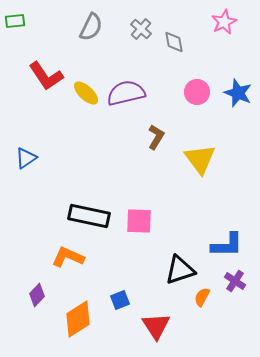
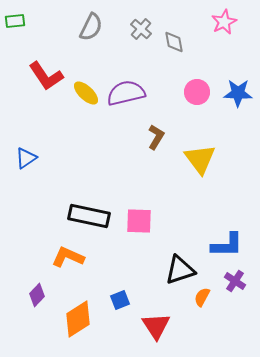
blue star: rotated 20 degrees counterclockwise
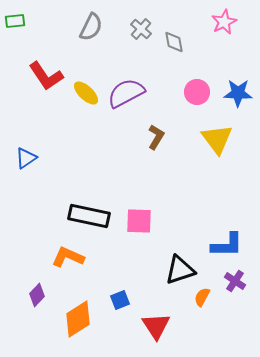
purple semicircle: rotated 15 degrees counterclockwise
yellow triangle: moved 17 px right, 20 px up
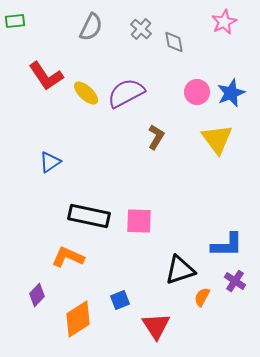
blue star: moved 7 px left; rotated 24 degrees counterclockwise
blue triangle: moved 24 px right, 4 px down
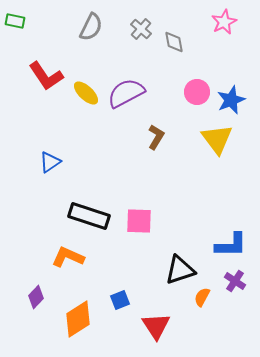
green rectangle: rotated 18 degrees clockwise
blue star: moved 7 px down
black rectangle: rotated 6 degrees clockwise
blue L-shape: moved 4 px right
purple diamond: moved 1 px left, 2 px down
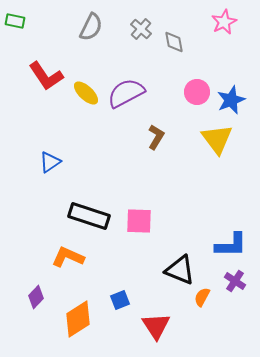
black triangle: rotated 40 degrees clockwise
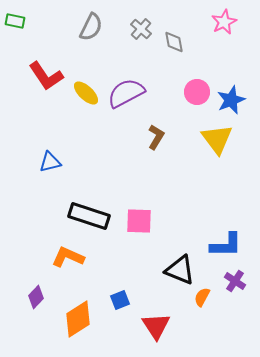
blue triangle: rotated 20 degrees clockwise
blue L-shape: moved 5 px left
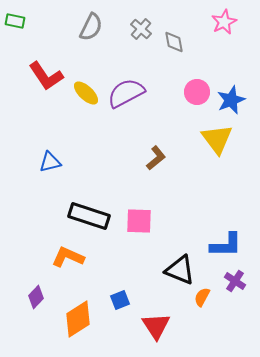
brown L-shape: moved 21 px down; rotated 20 degrees clockwise
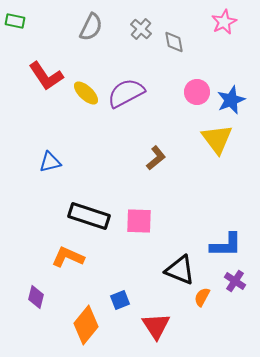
purple diamond: rotated 30 degrees counterclockwise
orange diamond: moved 8 px right, 6 px down; rotated 18 degrees counterclockwise
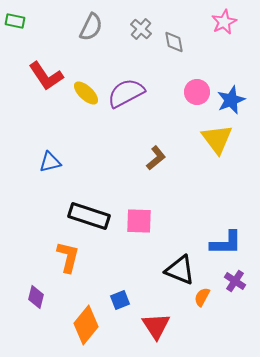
blue L-shape: moved 2 px up
orange L-shape: rotated 80 degrees clockwise
